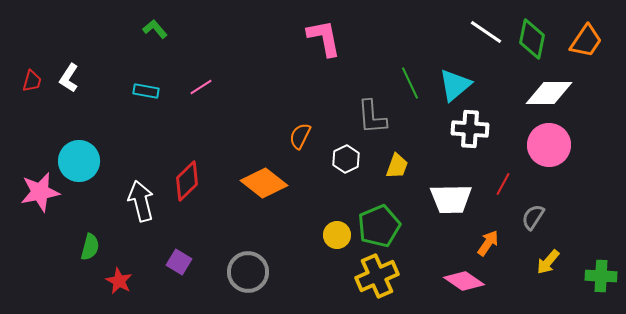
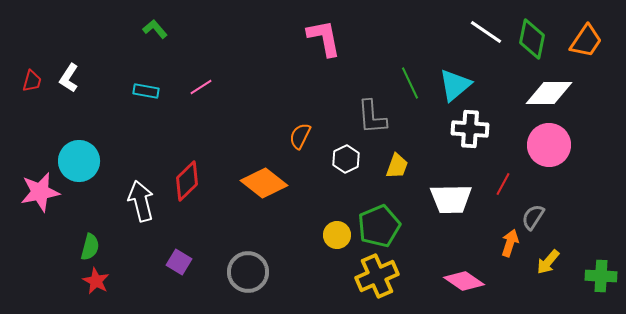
orange arrow: moved 22 px right; rotated 16 degrees counterclockwise
red star: moved 23 px left
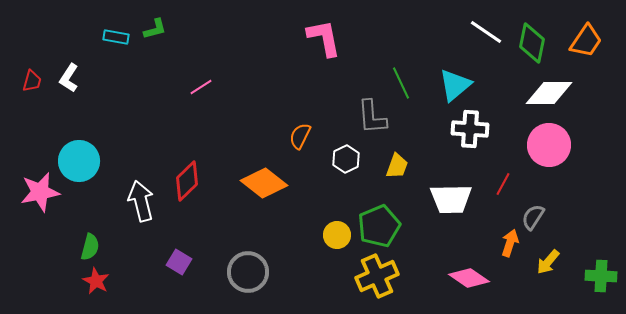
green L-shape: rotated 115 degrees clockwise
green diamond: moved 4 px down
green line: moved 9 px left
cyan rectangle: moved 30 px left, 54 px up
pink diamond: moved 5 px right, 3 px up
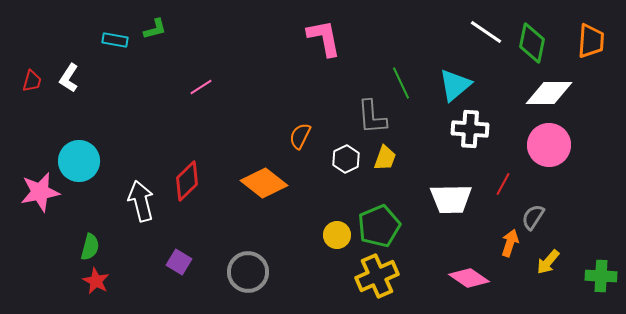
cyan rectangle: moved 1 px left, 3 px down
orange trapezoid: moved 5 px right; rotated 30 degrees counterclockwise
yellow trapezoid: moved 12 px left, 8 px up
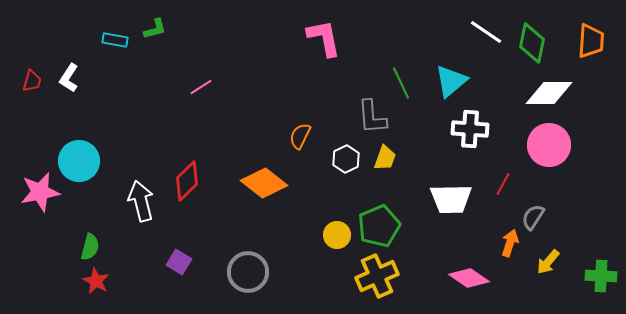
cyan triangle: moved 4 px left, 4 px up
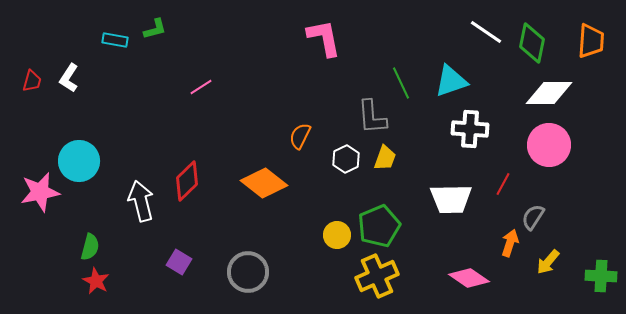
cyan triangle: rotated 21 degrees clockwise
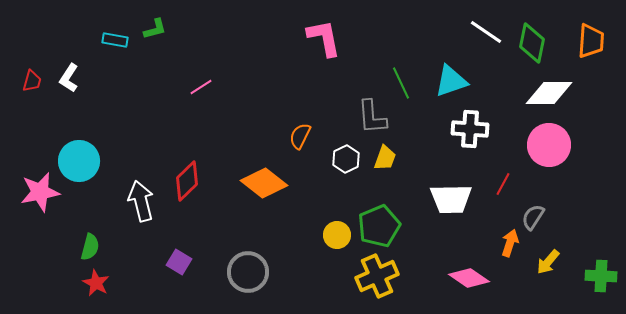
red star: moved 2 px down
